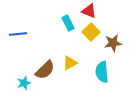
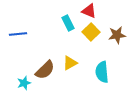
brown star: moved 4 px right, 8 px up
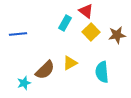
red triangle: moved 3 px left; rotated 14 degrees clockwise
cyan rectangle: moved 3 px left; rotated 56 degrees clockwise
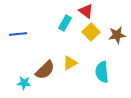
cyan star: rotated 24 degrees clockwise
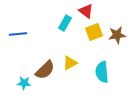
yellow square: moved 3 px right; rotated 24 degrees clockwise
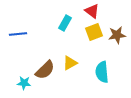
red triangle: moved 6 px right
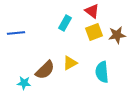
blue line: moved 2 px left, 1 px up
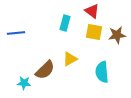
cyan rectangle: rotated 14 degrees counterclockwise
yellow square: rotated 30 degrees clockwise
yellow triangle: moved 4 px up
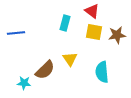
yellow triangle: rotated 35 degrees counterclockwise
